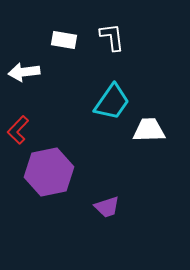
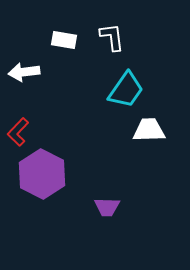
cyan trapezoid: moved 14 px right, 12 px up
red L-shape: moved 2 px down
purple hexagon: moved 7 px left, 2 px down; rotated 21 degrees counterclockwise
purple trapezoid: rotated 20 degrees clockwise
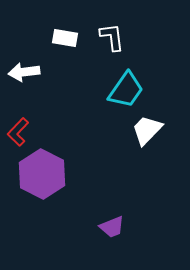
white rectangle: moved 1 px right, 2 px up
white trapezoid: moved 2 px left; rotated 44 degrees counterclockwise
purple trapezoid: moved 5 px right, 20 px down; rotated 24 degrees counterclockwise
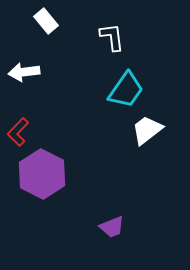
white rectangle: moved 19 px left, 17 px up; rotated 40 degrees clockwise
white trapezoid: rotated 8 degrees clockwise
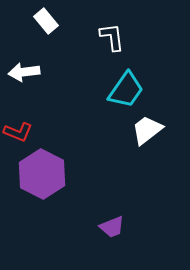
red L-shape: rotated 112 degrees counterclockwise
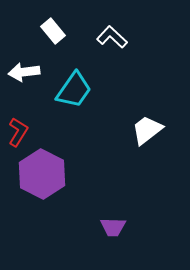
white rectangle: moved 7 px right, 10 px down
white L-shape: rotated 40 degrees counterclockwise
cyan trapezoid: moved 52 px left
red L-shape: rotated 80 degrees counterclockwise
purple trapezoid: moved 1 px right; rotated 24 degrees clockwise
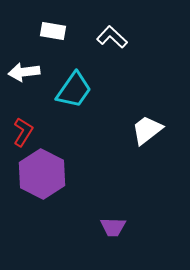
white rectangle: rotated 40 degrees counterclockwise
red L-shape: moved 5 px right
